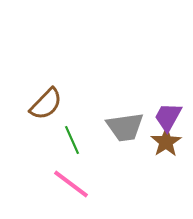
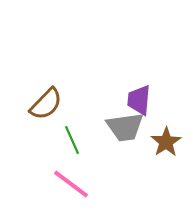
purple trapezoid: moved 29 px left, 17 px up; rotated 24 degrees counterclockwise
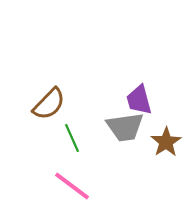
purple trapezoid: rotated 20 degrees counterclockwise
brown semicircle: moved 3 px right
green line: moved 2 px up
pink line: moved 1 px right, 2 px down
